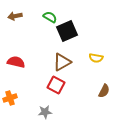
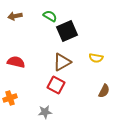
green semicircle: moved 1 px up
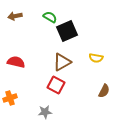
green semicircle: moved 1 px down
